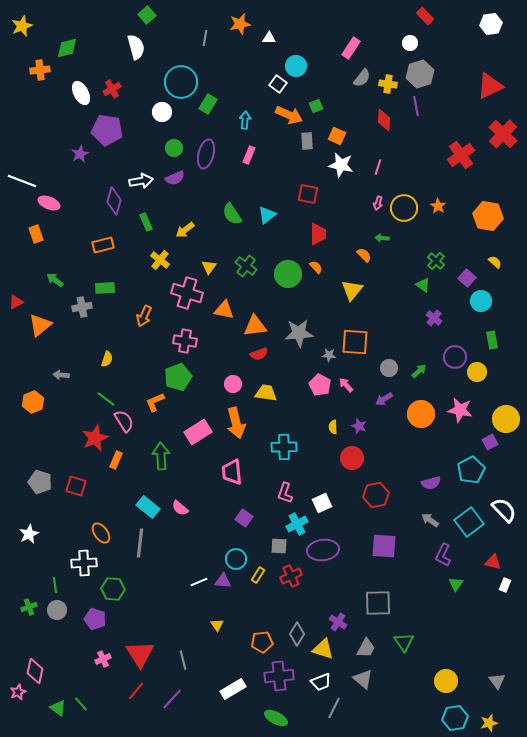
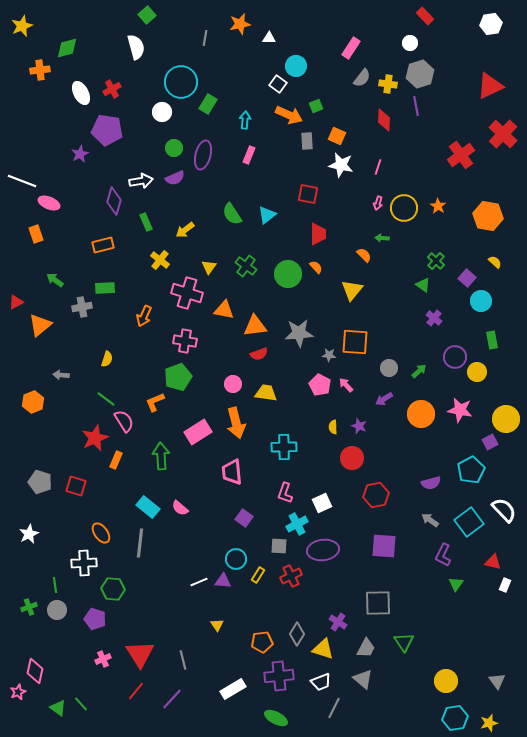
purple ellipse at (206, 154): moved 3 px left, 1 px down
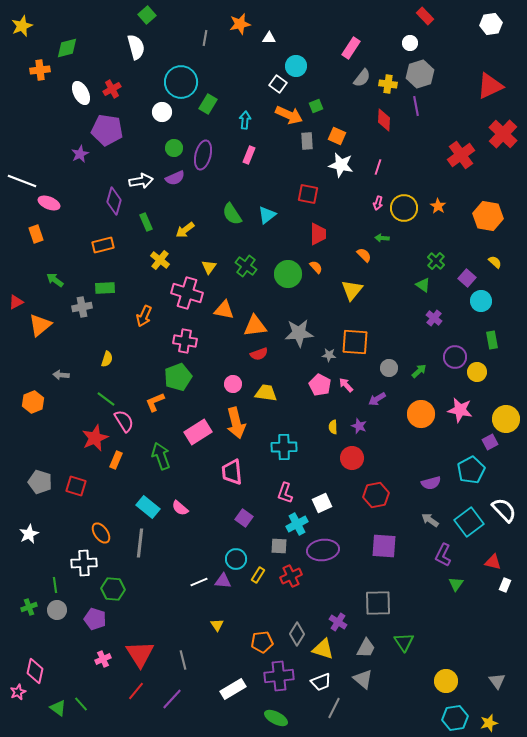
purple arrow at (384, 399): moved 7 px left
green arrow at (161, 456): rotated 16 degrees counterclockwise
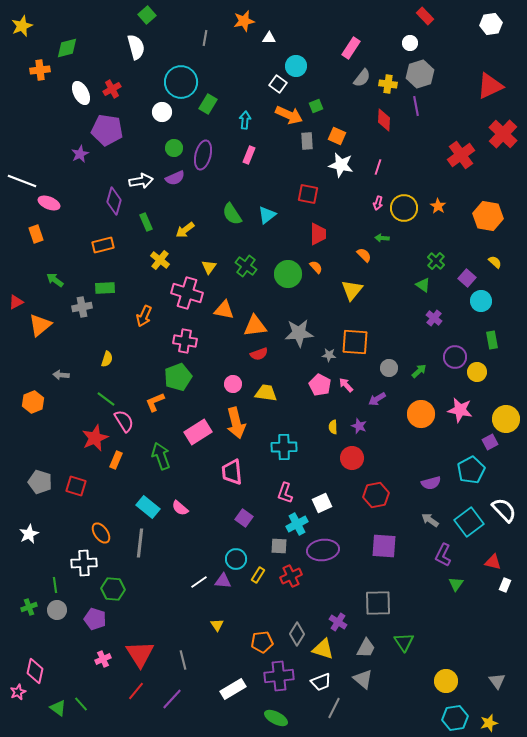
orange star at (240, 24): moved 4 px right, 3 px up
white line at (199, 582): rotated 12 degrees counterclockwise
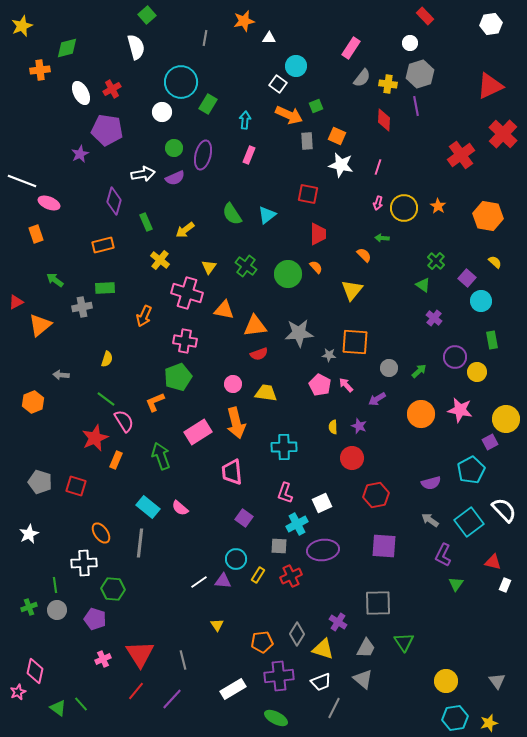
white arrow at (141, 181): moved 2 px right, 7 px up
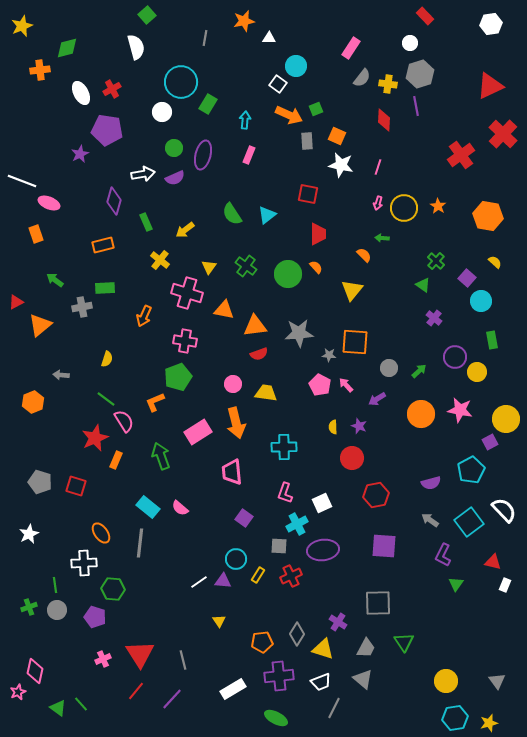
green square at (316, 106): moved 3 px down
purple pentagon at (95, 619): moved 2 px up
yellow triangle at (217, 625): moved 2 px right, 4 px up
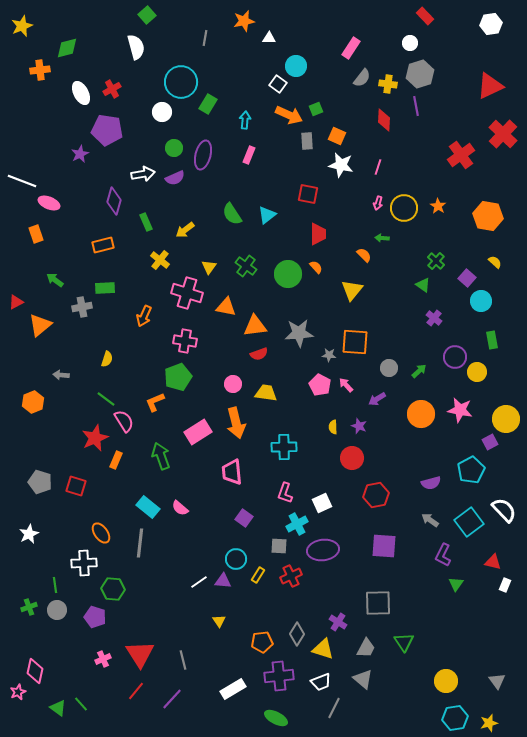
orange triangle at (224, 310): moved 2 px right, 3 px up
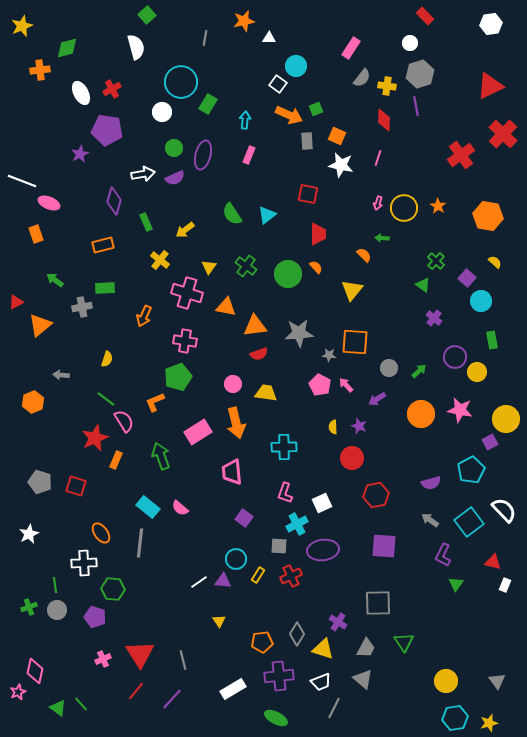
yellow cross at (388, 84): moved 1 px left, 2 px down
pink line at (378, 167): moved 9 px up
